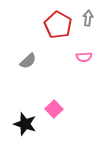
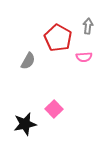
gray arrow: moved 8 px down
red pentagon: moved 13 px down
gray semicircle: rotated 18 degrees counterclockwise
black star: rotated 30 degrees counterclockwise
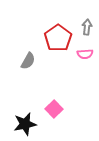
gray arrow: moved 1 px left, 1 px down
red pentagon: rotated 8 degrees clockwise
pink semicircle: moved 1 px right, 3 px up
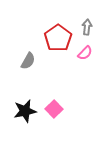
pink semicircle: moved 1 px up; rotated 42 degrees counterclockwise
black star: moved 13 px up
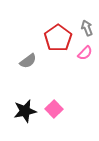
gray arrow: moved 1 px down; rotated 28 degrees counterclockwise
gray semicircle: rotated 24 degrees clockwise
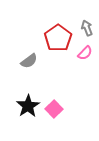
gray semicircle: moved 1 px right
black star: moved 3 px right, 5 px up; rotated 20 degrees counterclockwise
